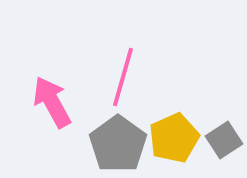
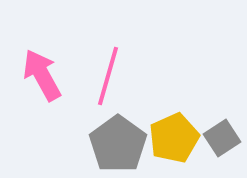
pink line: moved 15 px left, 1 px up
pink arrow: moved 10 px left, 27 px up
gray square: moved 2 px left, 2 px up
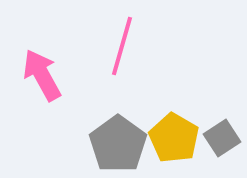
pink line: moved 14 px right, 30 px up
yellow pentagon: rotated 18 degrees counterclockwise
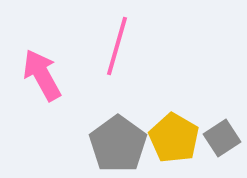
pink line: moved 5 px left
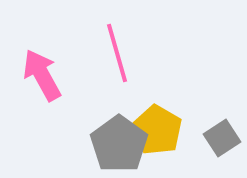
pink line: moved 7 px down; rotated 32 degrees counterclockwise
yellow pentagon: moved 17 px left, 8 px up
gray pentagon: moved 1 px right
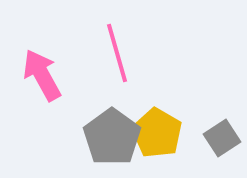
yellow pentagon: moved 3 px down
gray pentagon: moved 7 px left, 7 px up
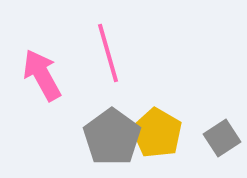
pink line: moved 9 px left
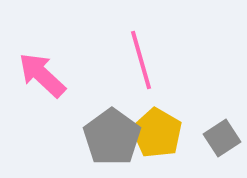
pink line: moved 33 px right, 7 px down
pink arrow: rotated 18 degrees counterclockwise
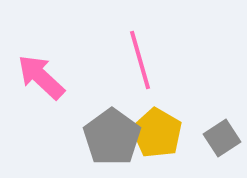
pink line: moved 1 px left
pink arrow: moved 1 px left, 2 px down
